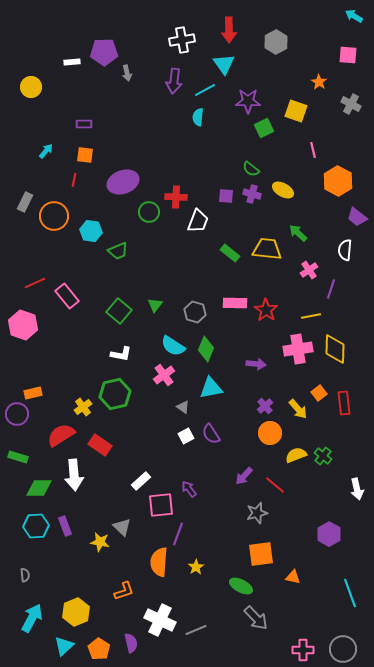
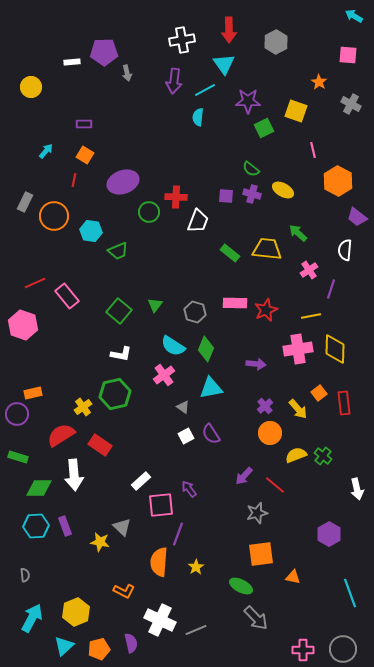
orange square at (85, 155): rotated 24 degrees clockwise
red star at (266, 310): rotated 15 degrees clockwise
orange L-shape at (124, 591): rotated 45 degrees clockwise
orange pentagon at (99, 649): rotated 25 degrees clockwise
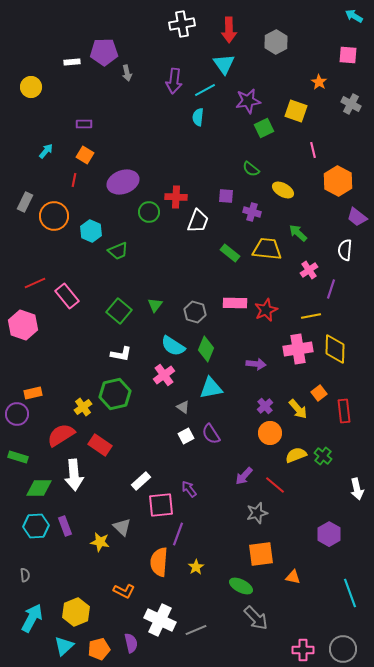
white cross at (182, 40): moved 16 px up
purple star at (248, 101): rotated 10 degrees counterclockwise
purple cross at (252, 194): moved 18 px down
cyan hexagon at (91, 231): rotated 15 degrees clockwise
red rectangle at (344, 403): moved 8 px down
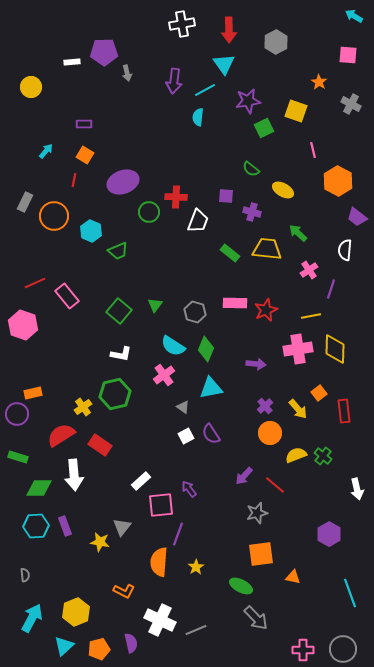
gray triangle at (122, 527): rotated 24 degrees clockwise
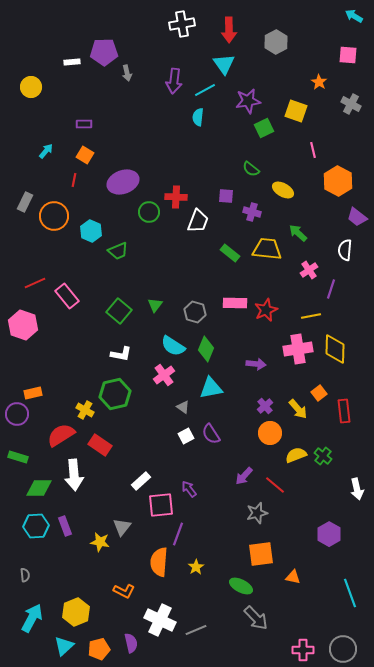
yellow cross at (83, 407): moved 2 px right, 3 px down; rotated 24 degrees counterclockwise
